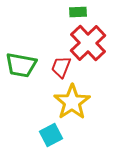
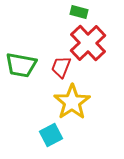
green rectangle: moved 1 px right; rotated 18 degrees clockwise
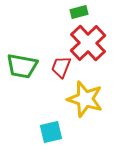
green rectangle: rotated 30 degrees counterclockwise
green trapezoid: moved 1 px right, 1 px down
yellow star: moved 13 px right, 3 px up; rotated 21 degrees counterclockwise
cyan square: moved 3 px up; rotated 15 degrees clockwise
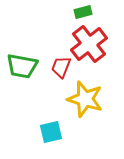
green rectangle: moved 4 px right
red cross: moved 1 px right, 1 px down; rotated 6 degrees clockwise
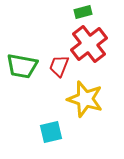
red trapezoid: moved 2 px left, 1 px up
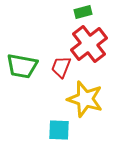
red trapezoid: moved 2 px right, 1 px down
cyan square: moved 8 px right, 2 px up; rotated 15 degrees clockwise
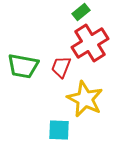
green rectangle: moved 2 px left; rotated 24 degrees counterclockwise
red cross: moved 1 px right, 1 px up; rotated 6 degrees clockwise
green trapezoid: moved 1 px right
yellow star: rotated 9 degrees clockwise
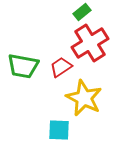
green rectangle: moved 1 px right
red trapezoid: rotated 35 degrees clockwise
yellow star: moved 1 px left, 1 px up
